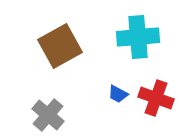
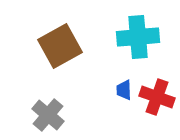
blue trapezoid: moved 6 px right, 4 px up; rotated 60 degrees clockwise
red cross: moved 1 px right, 1 px up
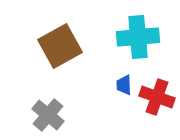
blue trapezoid: moved 5 px up
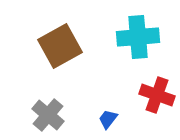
blue trapezoid: moved 16 px left, 34 px down; rotated 40 degrees clockwise
red cross: moved 2 px up
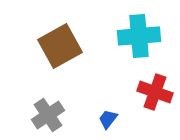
cyan cross: moved 1 px right, 1 px up
red cross: moved 2 px left, 3 px up
gray cross: rotated 16 degrees clockwise
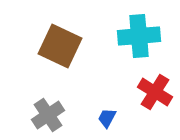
brown square: rotated 36 degrees counterclockwise
red cross: rotated 12 degrees clockwise
blue trapezoid: moved 1 px left, 1 px up; rotated 10 degrees counterclockwise
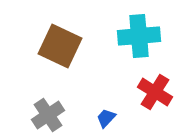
blue trapezoid: moved 1 px left; rotated 15 degrees clockwise
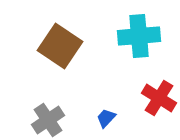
brown square: rotated 9 degrees clockwise
red cross: moved 4 px right, 6 px down
gray cross: moved 5 px down
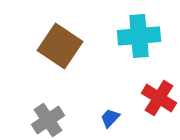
blue trapezoid: moved 4 px right
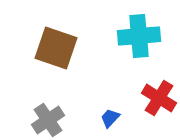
brown square: moved 4 px left, 2 px down; rotated 15 degrees counterclockwise
